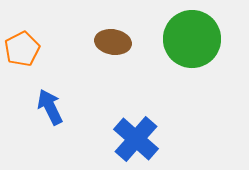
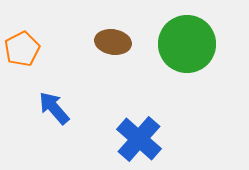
green circle: moved 5 px left, 5 px down
blue arrow: moved 4 px right, 1 px down; rotated 15 degrees counterclockwise
blue cross: moved 3 px right
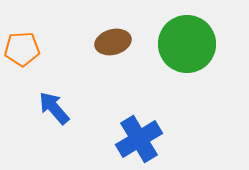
brown ellipse: rotated 24 degrees counterclockwise
orange pentagon: rotated 24 degrees clockwise
blue cross: rotated 18 degrees clockwise
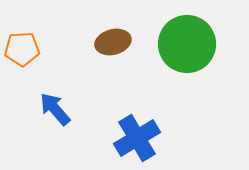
blue arrow: moved 1 px right, 1 px down
blue cross: moved 2 px left, 1 px up
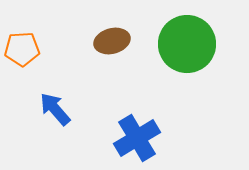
brown ellipse: moved 1 px left, 1 px up
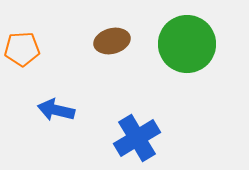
blue arrow: moved 1 px right, 1 px down; rotated 36 degrees counterclockwise
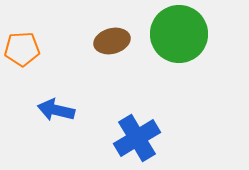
green circle: moved 8 px left, 10 px up
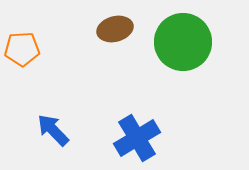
green circle: moved 4 px right, 8 px down
brown ellipse: moved 3 px right, 12 px up
blue arrow: moved 3 px left, 20 px down; rotated 33 degrees clockwise
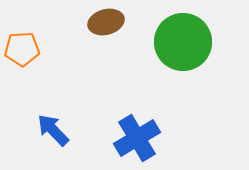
brown ellipse: moved 9 px left, 7 px up
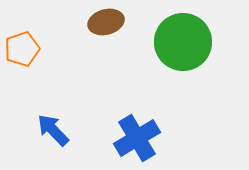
orange pentagon: rotated 16 degrees counterclockwise
